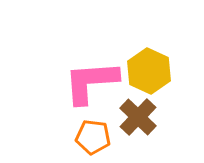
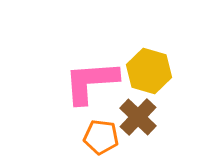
yellow hexagon: rotated 9 degrees counterclockwise
orange pentagon: moved 8 px right
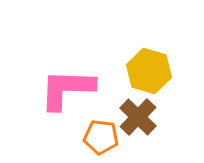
pink L-shape: moved 24 px left, 7 px down; rotated 6 degrees clockwise
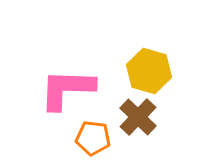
orange pentagon: moved 8 px left, 1 px down
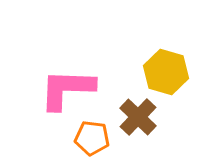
yellow hexagon: moved 17 px right, 1 px down
orange pentagon: moved 1 px left
